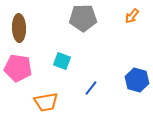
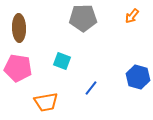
blue hexagon: moved 1 px right, 3 px up
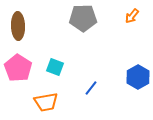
brown ellipse: moved 1 px left, 2 px up
cyan square: moved 7 px left, 6 px down
pink pentagon: rotated 24 degrees clockwise
blue hexagon: rotated 15 degrees clockwise
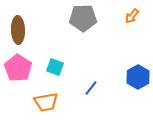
brown ellipse: moved 4 px down
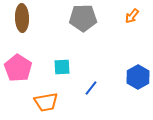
brown ellipse: moved 4 px right, 12 px up
cyan square: moved 7 px right; rotated 24 degrees counterclockwise
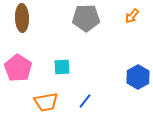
gray pentagon: moved 3 px right
blue line: moved 6 px left, 13 px down
